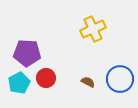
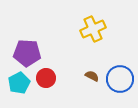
brown semicircle: moved 4 px right, 6 px up
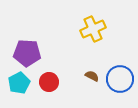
red circle: moved 3 px right, 4 px down
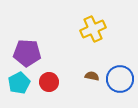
brown semicircle: rotated 16 degrees counterclockwise
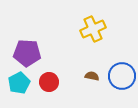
blue circle: moved 2 px right, 3 px up
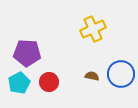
blue circle: moved 1 px left, 2 px up
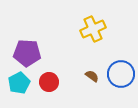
brown semicircle: rotated 24 degrees clockwise
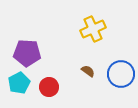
brown semicircle: moved 4 px left, 5 px up
red circle: moved 5 px down
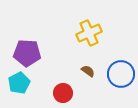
yellow cross: moved 4 px left, 4 px down
red circle: moved 14 px right, 6 px down
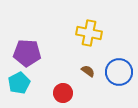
yellow cross: rotated 35 degrees clockwise
blue circle: moved 2 px left, 2 px up
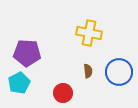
brown semicircle: rotated 48 degrees clockwise
